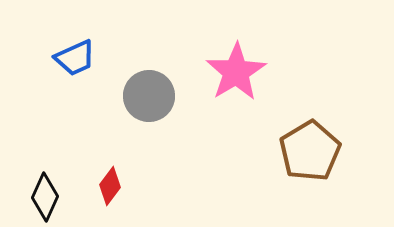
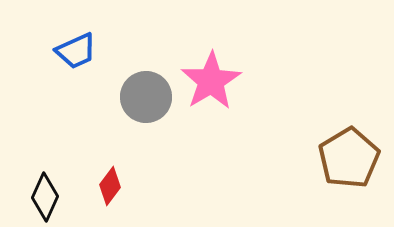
blue trapezoid: moved 1 px right, 7 px up
pink star: moved 25 px left, 9 px down
gray circle: moved 3 px left, 1 px down
brown pentagon: moved 39 px right, 7 px down
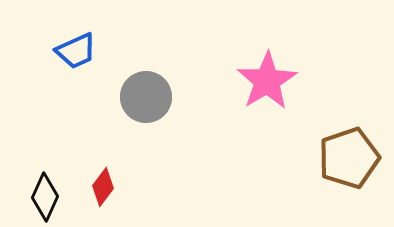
pink star: moved 56 px right
brown pentagon: rotated 12 degrees clockwise
red diamond: moved 7 px left, 1 px down
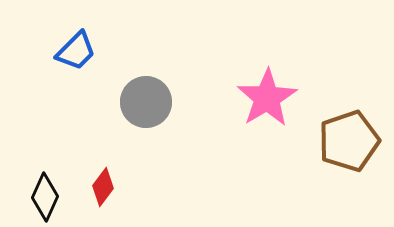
blue trapezoid: rotated 21 degrees counterclockwise
pink star: moved 17 px down
gray circle: moved 5 px down
brown pentagon: moved 17 px up
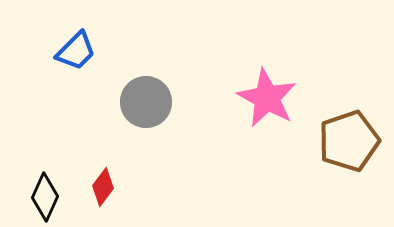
pink star: rotated 12 degrees counterclockwise
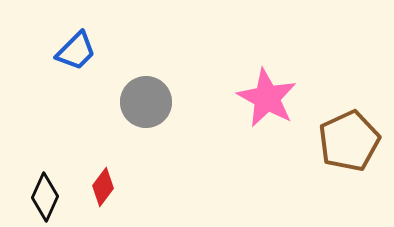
brown pentagon: rotated 6 degrees counterclockwise
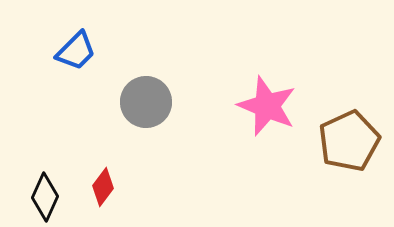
pink star: moved 8 px down; rotated 6 degrees counterclockwise
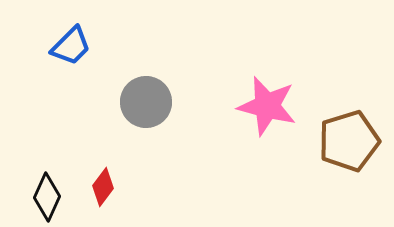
blue trapezoid: moved 5 px left, 5 px up
pink star: rotated 8 degrees counterclockwise
brown pentagon: rotated 8 degrees clockwise
black diamond: moved 2 px right
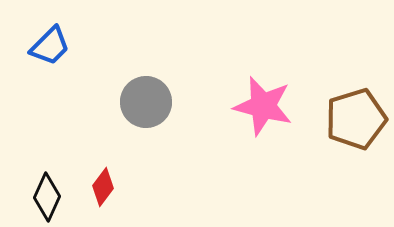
blue trapezoid: moved 21 px left
pink star: moved 4 px left
brown pentagon: moved 7 px right, 22 px up
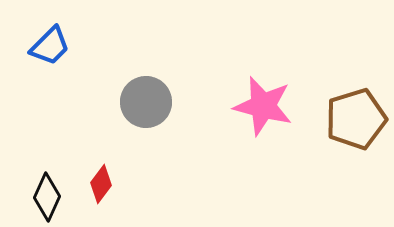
red diamond: moved 2 px left, 3 px up
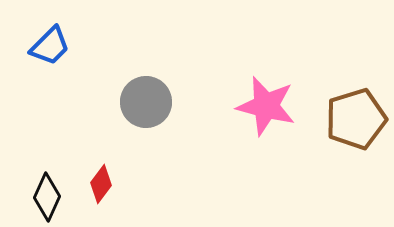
pink star: moved 3 px right
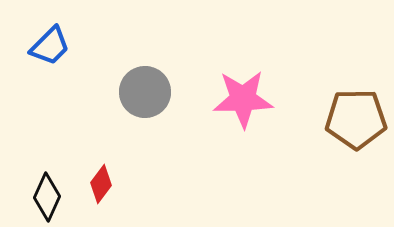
gray circle: moved 1 px left, 10 px up
pink star: moved 23 px left, 7 px up; rotated 16 degrees counterclockwise
brown pentagon: rotated 16 degrees clockwise
